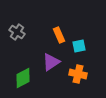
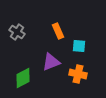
orange rectangle: moved 1 px left, 4 px up
cyan square: rotated 16 degrees clockwise
purple triangle: rotated 12 degrees clockwise
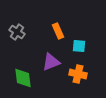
green diamond: rotated 70 degrees counterclockwise
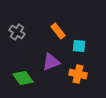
orange rectangle: rotated 14 degrees counterclockwise
green diamond: rotated 30 degrees counterclockwise
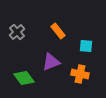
gray cross: rotated 14 degrees clockwise
cyan square: moved 7 px right
orange cross: moved 2 px right
green diamond: moved 1 px right
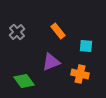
green diamond: moved 3 px down
